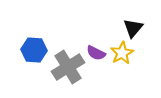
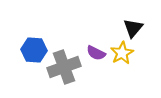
gray cross: moved 4 px left; rotated 12 degrees clockwise
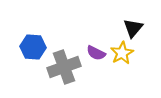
blue hexagon: moved 1 px left, 3 px up
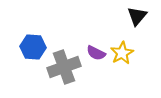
black triangle: moved 4 px right, 12 px up
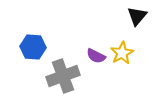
purple semicircle: moved 3 px down
gray cross: moved 1 px left, 9 px down
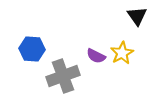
black triangle: rotated 15 degrees counterclockwise
blue hexagon: moved 1 px left, 2 px down
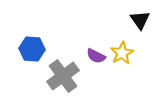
black triangle: moved 3 px right, 4 px down
gray cross: rotated 16 degrees counterclockwise
